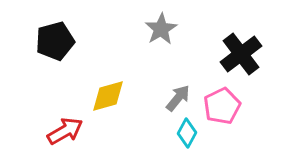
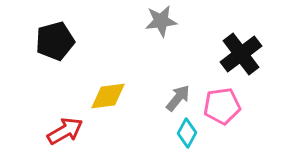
gray star: moved 8 px up; rotated 24 degrees clockwise
yellow diamond: rotated 9 degrees clockwise
pink pentagon: rotated 18 degrees clockwise
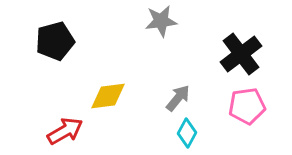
pink pentagon: moved 25 px right
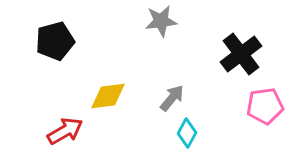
gray arrow: moved 6 px left
pink pentagon: moved 18 px right
